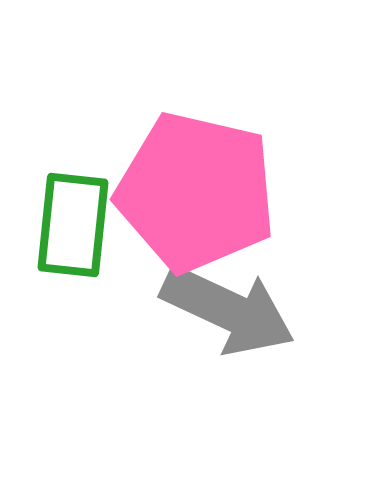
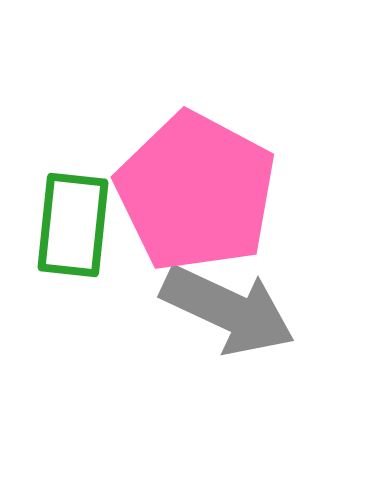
pink pentagon: rotated 15 degrees clockwise
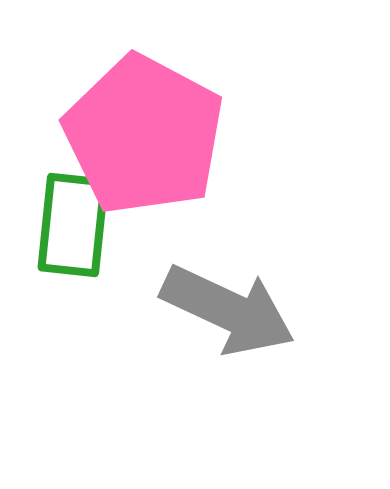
pink pentagon: moved 52 px left, 57 px up
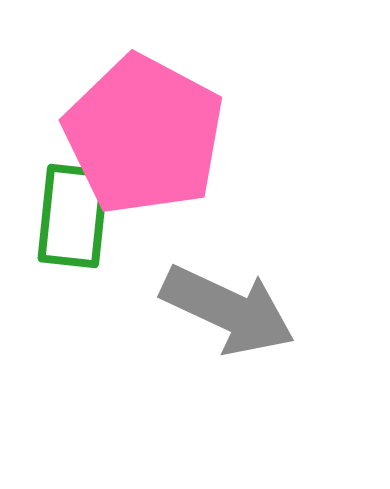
green rectangle: moved 9 px up
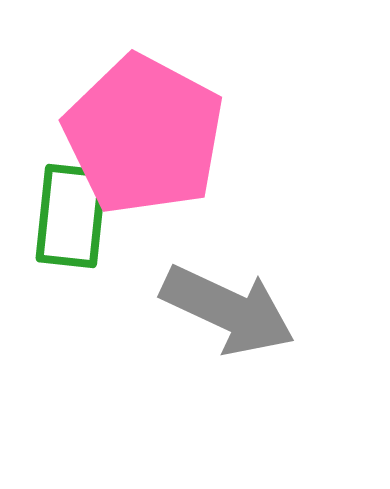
green rectangle: moved 2 px left
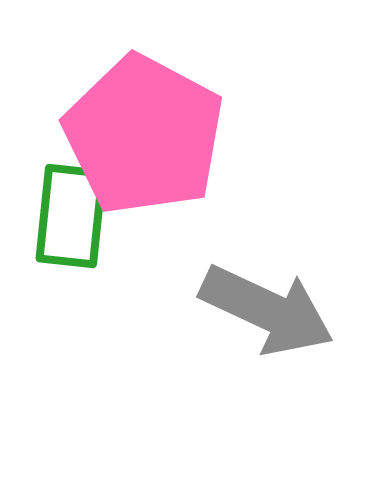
gray arrow: moved 39 px right
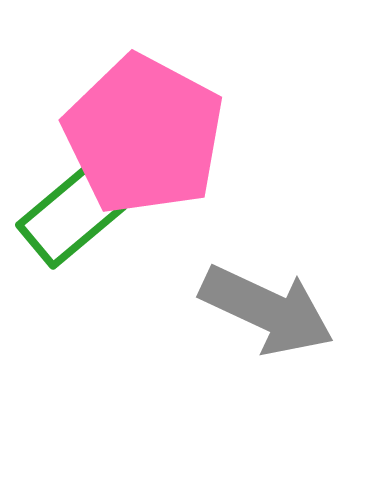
green rectangle: rotated 44 degrees clockwise
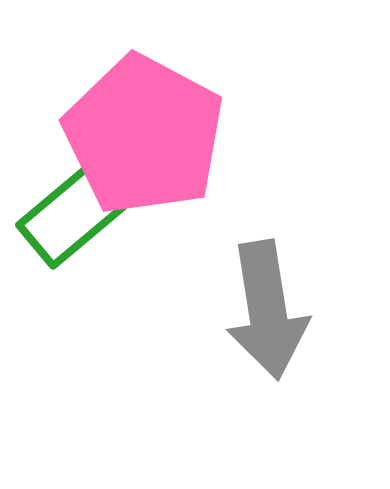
gray arrow: rotated 56 degrees clockwise
